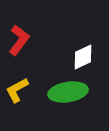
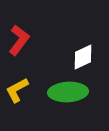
green ellipse: rotated 6 degrees clockwise
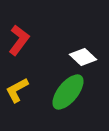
white diamond: rotated 68 degrees clockwise
green ellipse: rotated 48 degrees counterclockwise
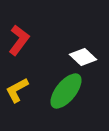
green ellipse: moved 2 px left, 1 px up
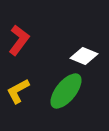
white diamond: moved 1 px right, 1 px up; rotated 20 degrees counterclockwise
yellow L-shape: moved 1 px right, 1 px down
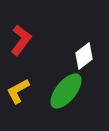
red L-shape: moved 2 px right
white diamond: rotated 60 degrees counterclockwise
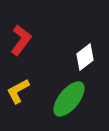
white diamond: moved 1 px right, 1 px down
green ellipse: moved 3 px right, 8 px down
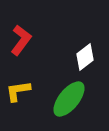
yellow L-shape: rotated 20 degrees clockwise
